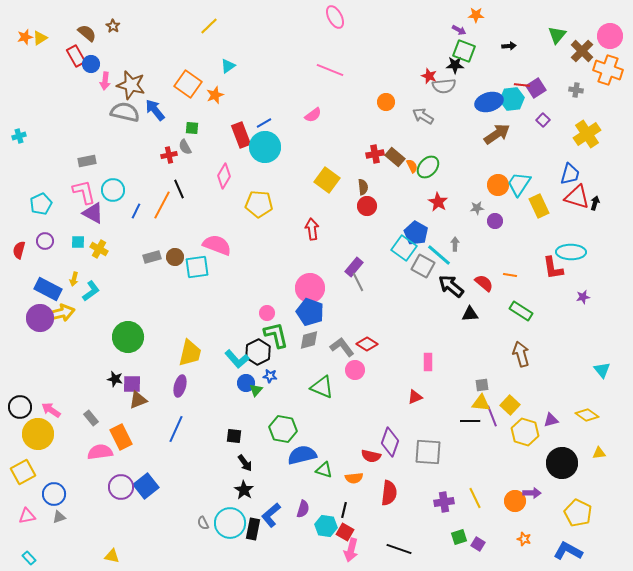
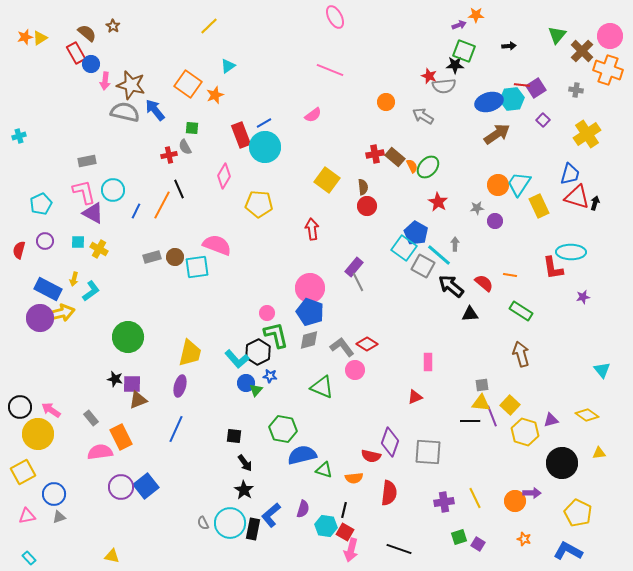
purple arrow at (459, 30): moved 5 px up; rotated 48 degrees counterclockwise
red rectangle at (76, 56): moved 3 px up
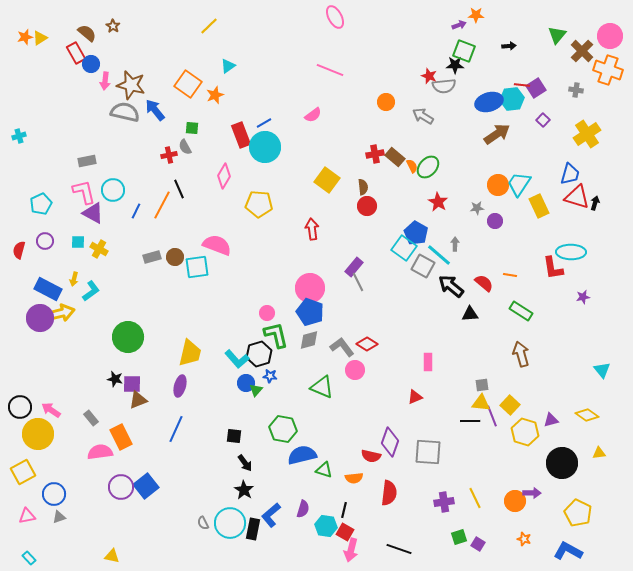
black hexagon at (258, 352): moved 1 px right, 2 px down; rotated 10 degrees clockwise
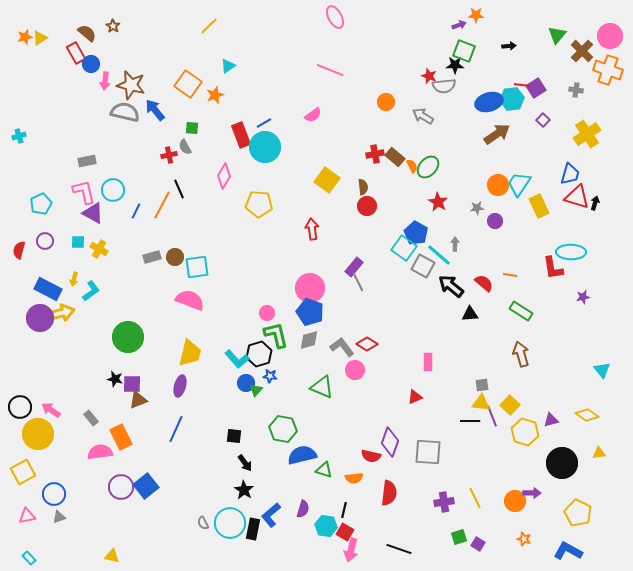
pink semicircle at (217, 245): moved 27 px left, 55 px down
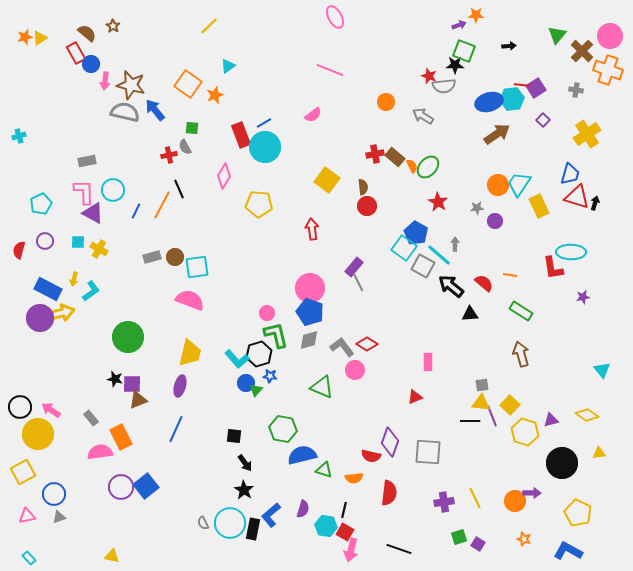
pink L-shape at (84, 192): rotated 12 degrees clockwise
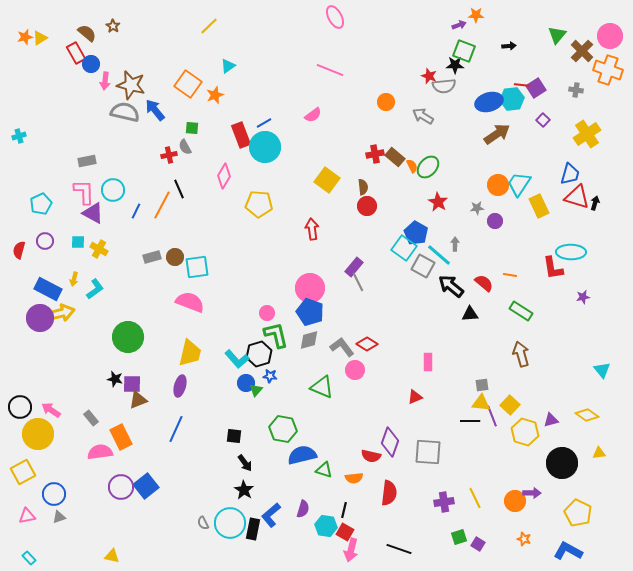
cyan L-shape at (91, 291): moved 4 px right, 2 px up
pink semicircle at (190, 300): moved 2 px down
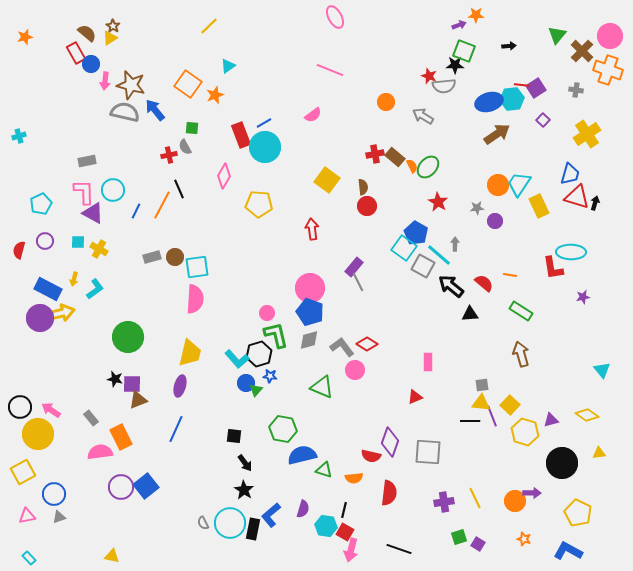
yellow triangle at (40, 38): moved 70 px right
pink semicircle at (190, 302): moved 5 px right, 3 px up; rotated 72 degrees clockwise
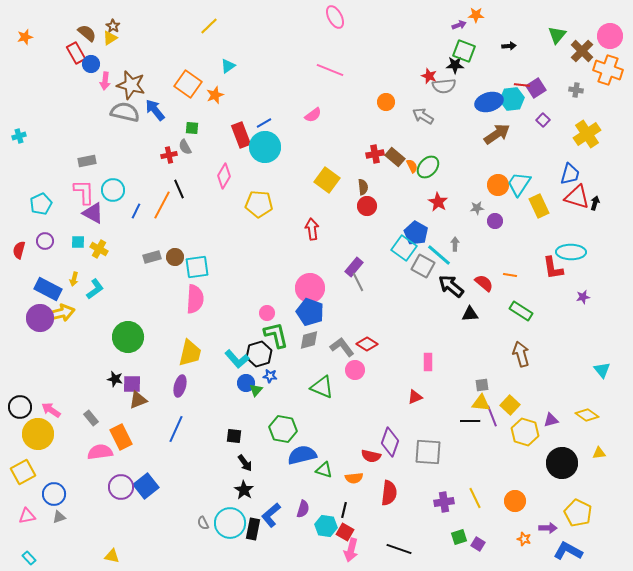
purple arrow at (532, 493): moved 16 px right, 35 px down
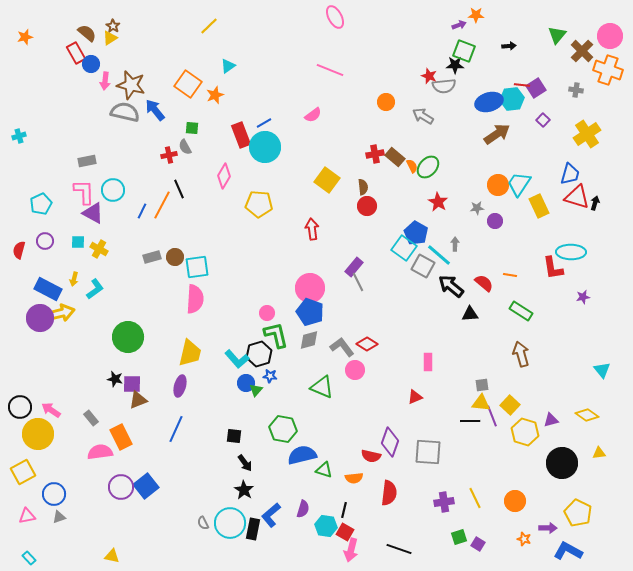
blue line at (136, 211): moved 6 px right
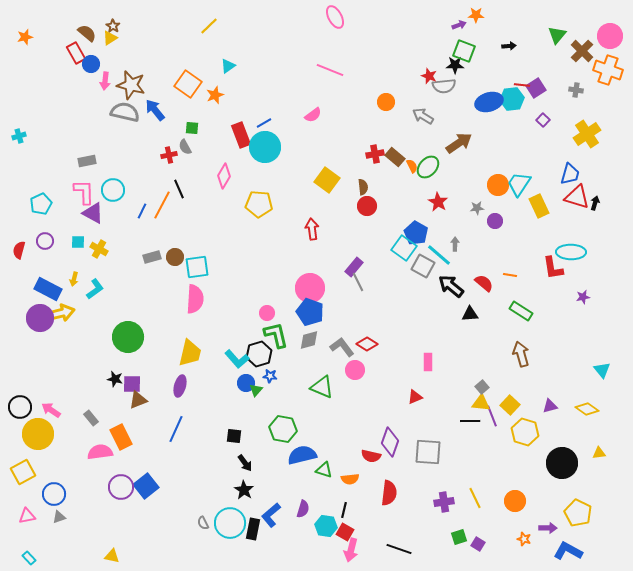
brown arrow at (497, 134): moved 38 px left, 9 px down
gray square at (482, 385): moved 2 px down; rotated 32 degrees counterclockwise
yellow diamond at (587, 415): moved 6 px up
purple triangle at (551, 420): moved 1 px left, 14 px up
orange semicircle at (354, 478): moved 4 px left, 1 px down
